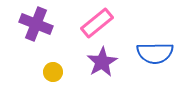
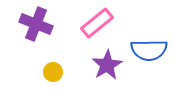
blue semicircle: moved 6 px left, 3 px up
purple star: moved 5 px right, 3 px down
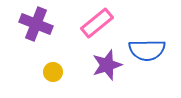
blue semicircle: moved 2 px left
purple star: rotated 12 degrees clockwise
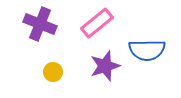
purple cross: moved 4 px right
purple star: moved 2 px left, 1 px down
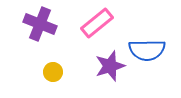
purple star: moved 5 px right
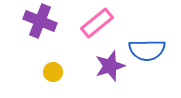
purple cross: moved 3 px up
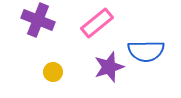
purple cross: moved 2 px left, 1 px up
blue semicircle: moved 1 px left, 1 px down
purple star: moved 1 px left, 1 px down
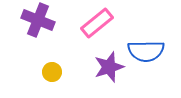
yellow circle: moved 1 px left
